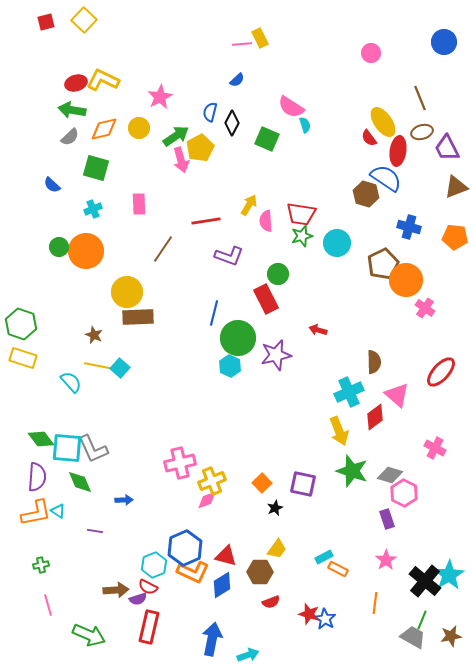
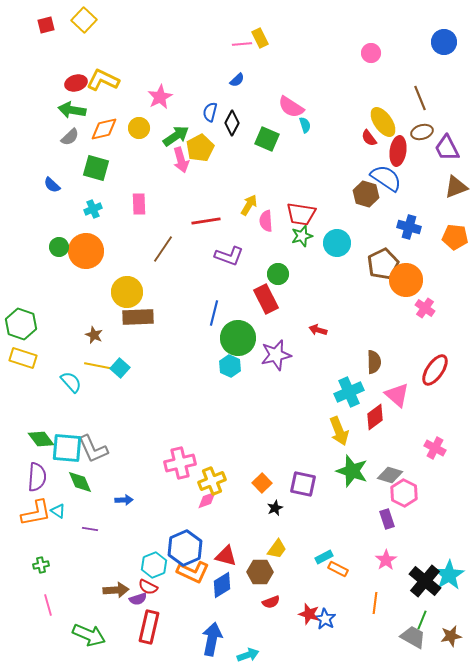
red square at (46, 22): moved 3 px down
red ellipse at (441, 372): moved 6 px left, 2 px up; rotated 8 degrees counterclockwise
purple line at (95, 531): moved 5 px left, 2 px up
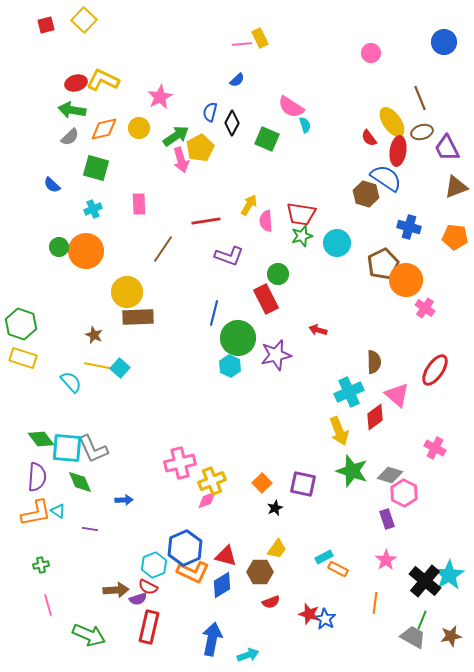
yellow ellipse at (383, 122): moved 9 px right
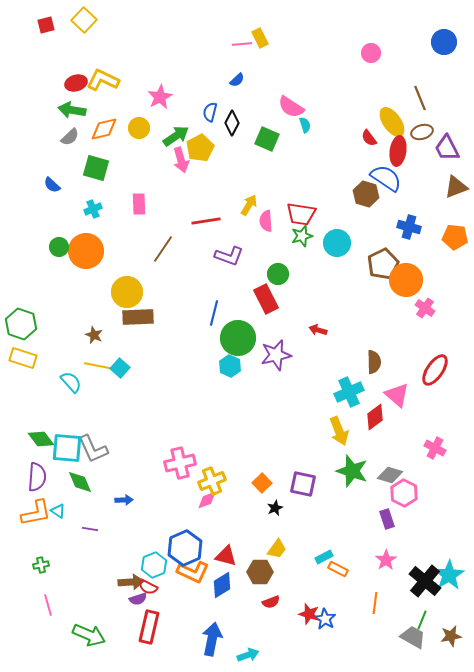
brown arrow at (116, 590): moved 15 px right, 8 px up
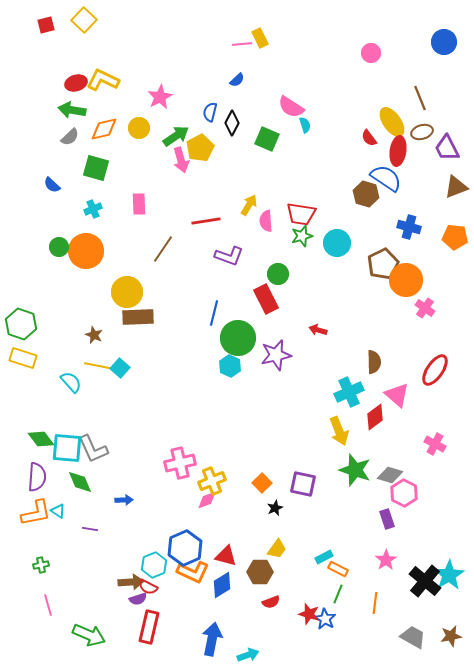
pink cross at (435, 448): moved 4 px up
green star at (352, 471): moved 3 px right, 1 px up
green line at (422, 620): moved 84 px left, 26 px up
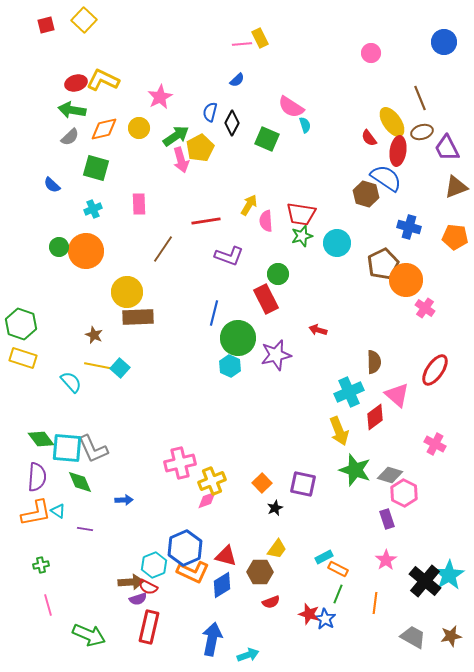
purple line at (90, 529): moved 5 px left
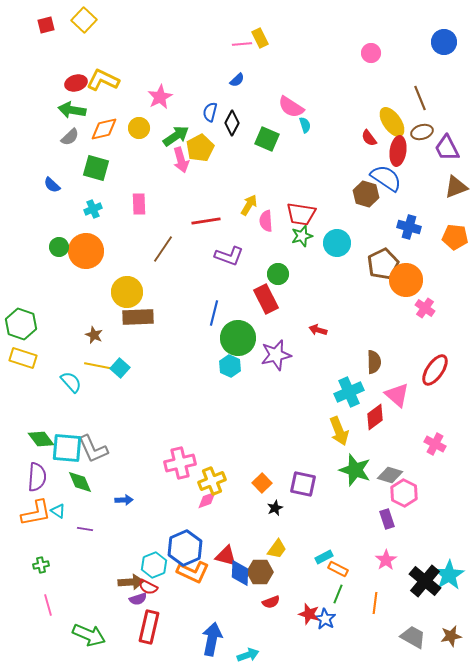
blue diamond at (222, 585): moved 18 px right, 12 px up; rotated 56 degrees counterclockwise
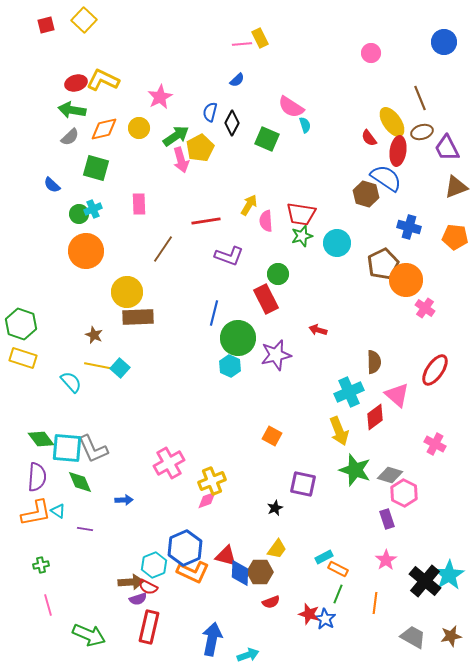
green circle at (59, 247): moved 20 px right, 33 px up
pink cross at (180, 463): moved 11 px left; rotated 16 degrees counterclockwise
orange square at (262, 483): moved 10 px right, 47 px up; rotated 18 degrees counterclockwise
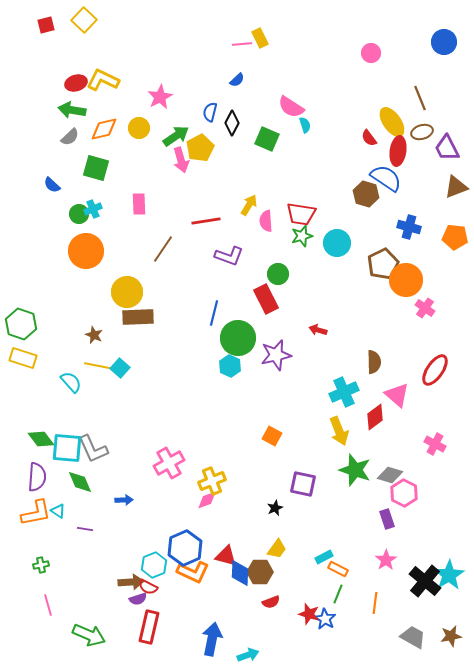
cyan cross at (349, 392): moved 5 px left
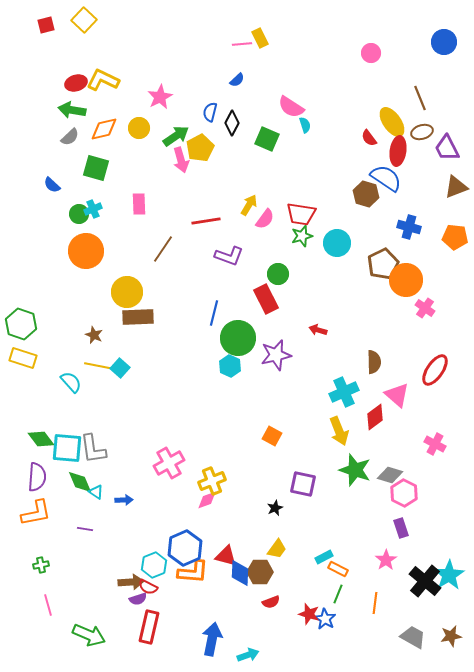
pink semicircle at (266, 221): moved 1 px left, 2 px up; rotated 140 degrees counterclockwise
gray L-shape at (93, 449): rotated 16 degrees clockwise
cyan triangle at (58, 511): moved 38 px right, 19 px up
purple rectangle at (387, 519): moved 14 px right, 9 px down
orange L-shape at (193, 572): rotated 20 degrees counterclockwise
